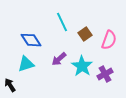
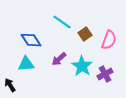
cyan line: rotated 30 degrees counterclockwise
cyan triangle: rotated 12 degrees clockwise
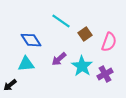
cyan line: moved 1 px left, 1 px up
pink semicircle: moved 2 px down
black arrow: rotated 96 degrees counterclockwise
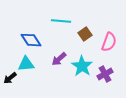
cyan line: rotated 30 degrees counterclockwise
black arrow: moved 7 px up
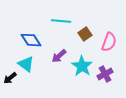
purple arrow: moved 3 px up
cyan triangle: rotated 42 degrees clockwise
